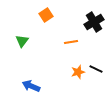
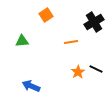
green triangle: rotated 48 degrees clockwise
orange star: rotated 16 degrees counterclockwise
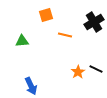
orange square: rotated 16 degrees clockwise
orange line: moved 6 px left, 7 px up; rotated 24 degrees clockwise
blue arrow: rotated 138 degrees counterclockwise
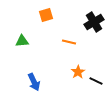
orange line: moved 4 px right, 7 px down
black line: moved 12 px down
blue arrow: moved 3 px right, 4 px up
